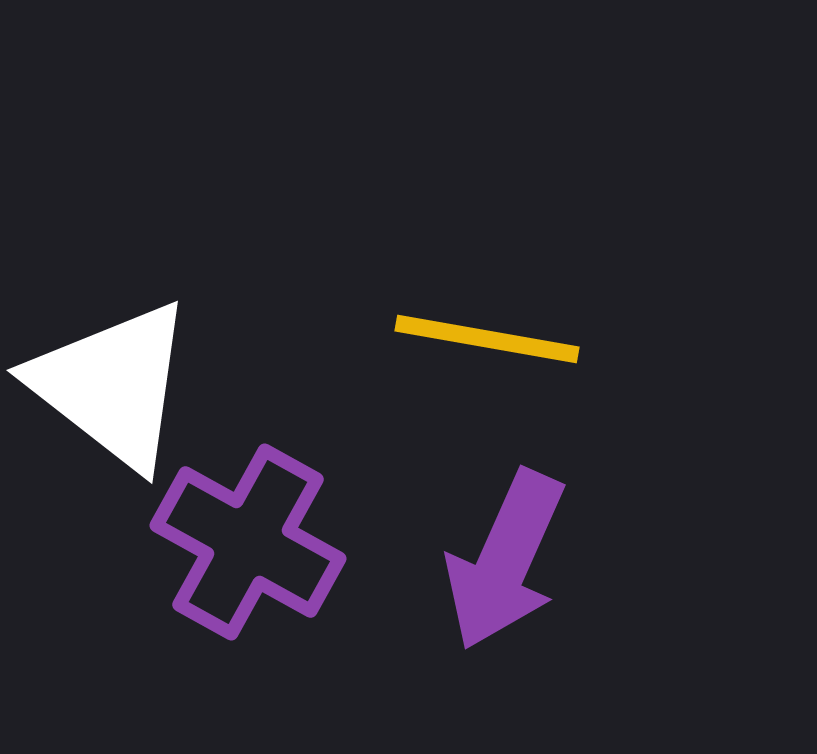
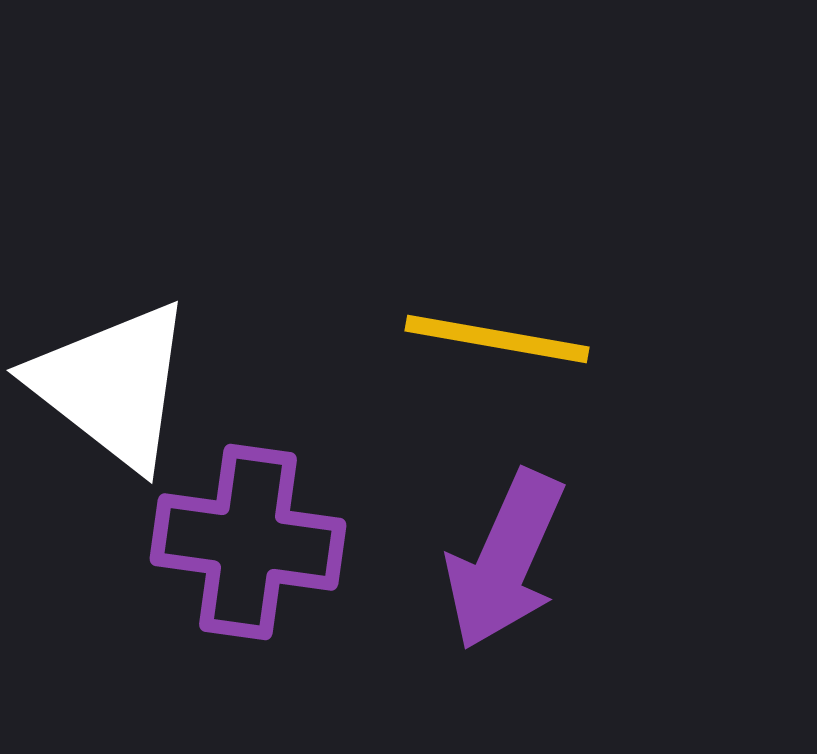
yellow line: moved 10 px right
purple cross: rotated 21 degrees counterclockwise
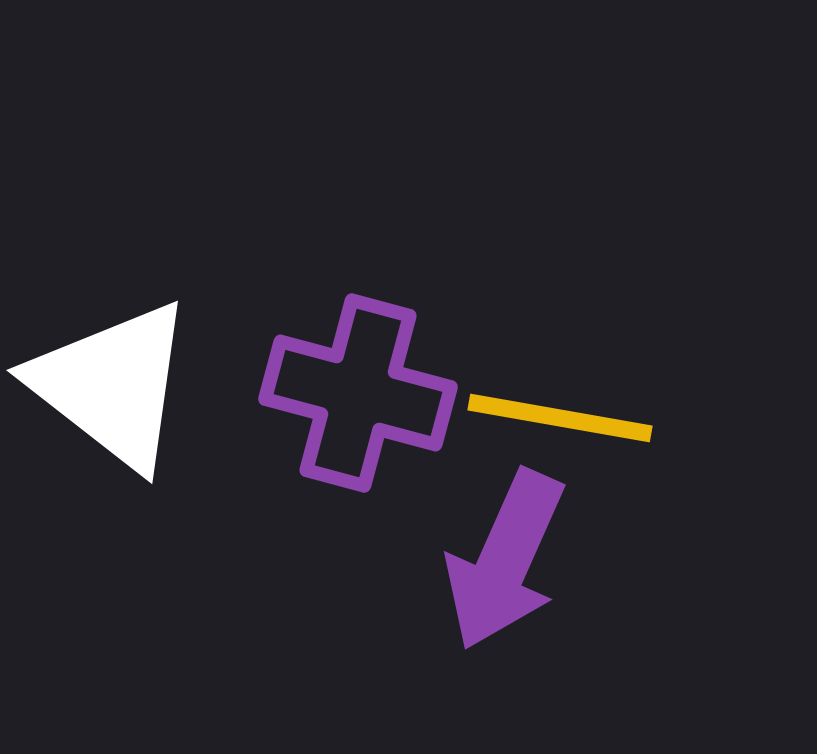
yellow line: moved 63 px right, 79 px down
purple cross: moved 110 px right, 149 px up; rotated 7 degrees clockwise
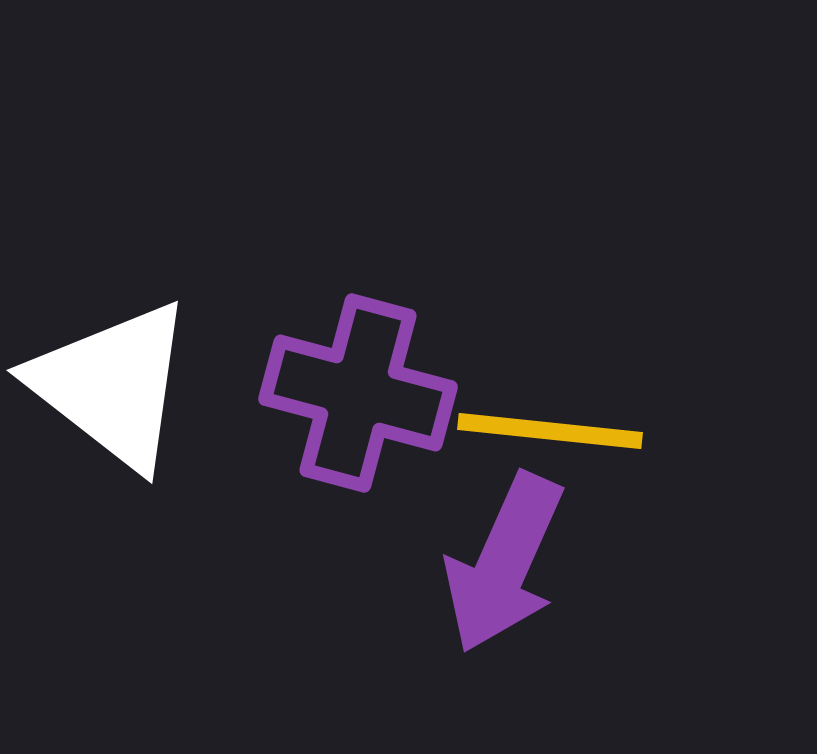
yellow line: moved 10 px left, 13 px down; rotated 4 degrees counterclockwise
purple arrow: moved 1 px left, 3 px down
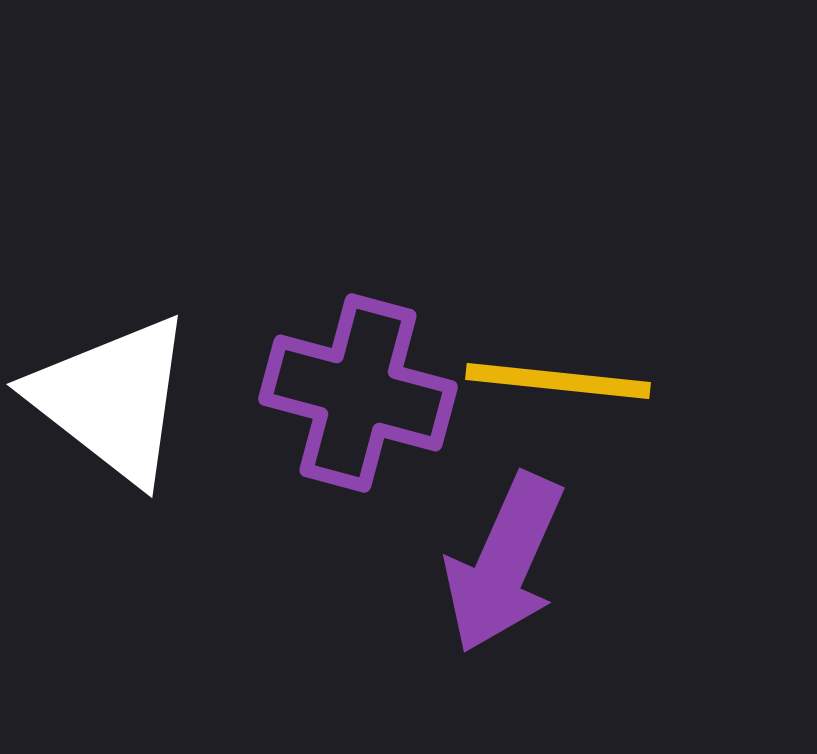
white triangle: moved 14 px down
yellow line: moved 8 px right, 50 px up
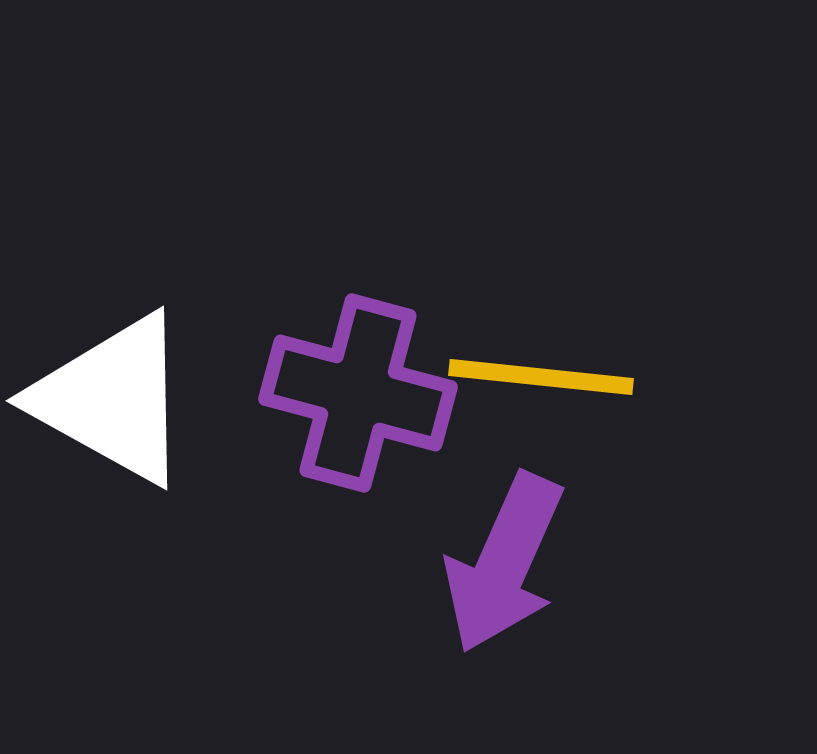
yellow line: moved 17 px left, 4 px up
white triangle: rotated 9 degrees counterclockwise
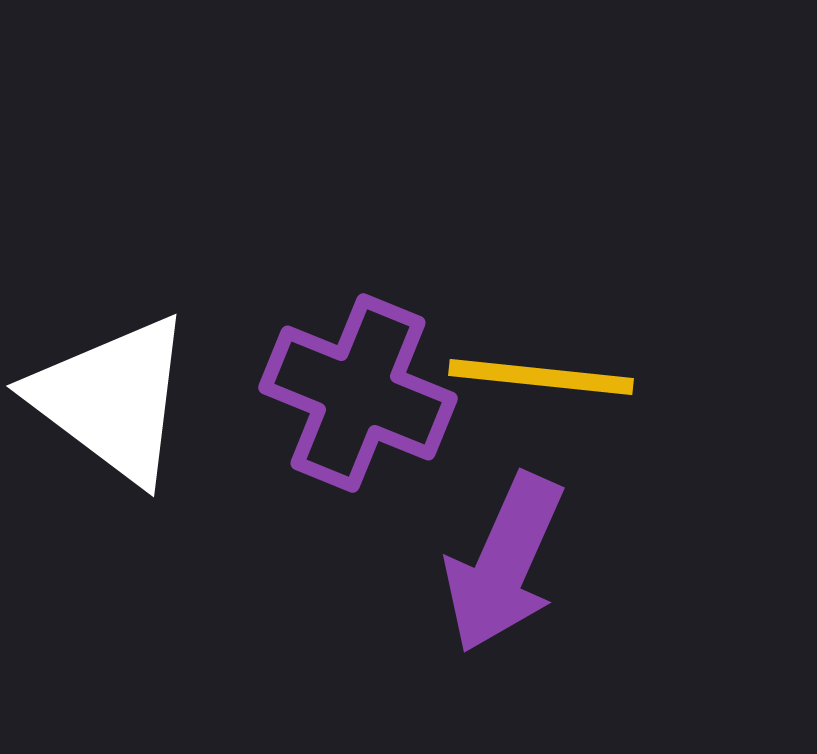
purple cross: rotated 7 degrees clockwise
white triangle: rotated 8 degrees clockwise
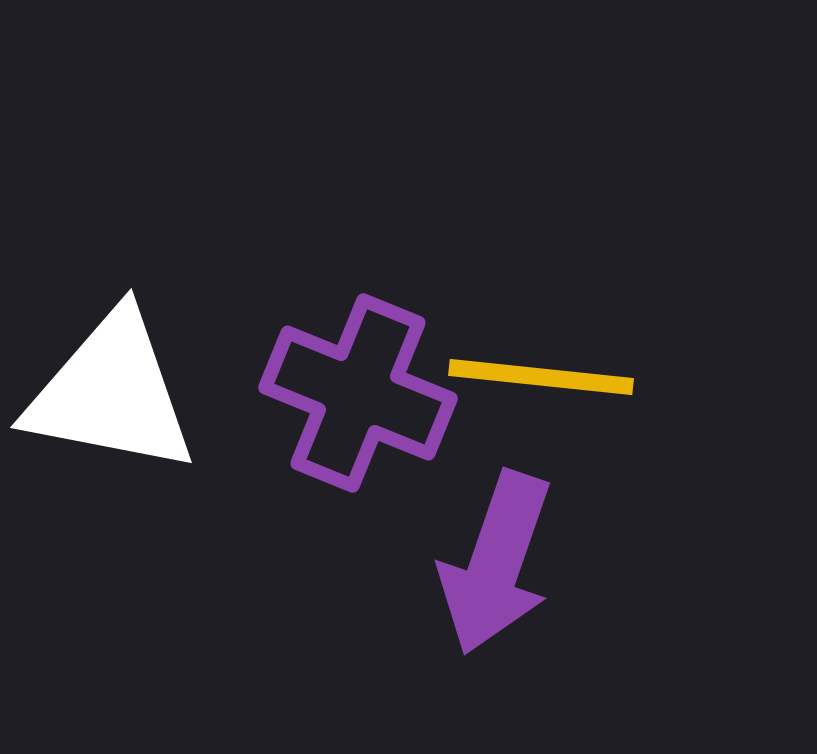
white triangle: moved 1 px left, 6 px up; rotated 26 degrees counterclockwise
purple arrow: moved 8 px left; rotated 5 degrees counterclockwise
